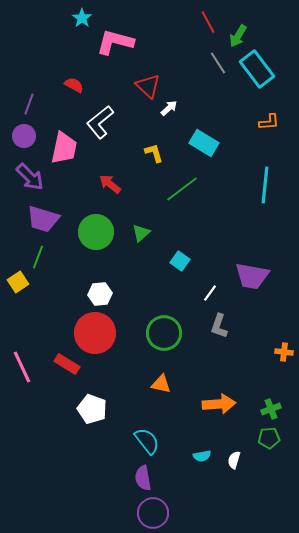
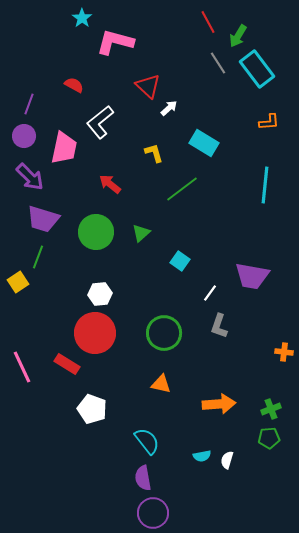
white semicircle at (234, 460): moved 7 px left
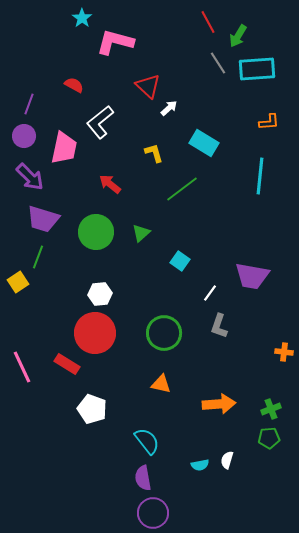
cyan rectangle at (257, 69): rotated 57 degrees counterclockwise
cyan line at (265, 185): moved 5 px left, 9 px up
cyan semicircle at (202, 456): moved 2 px left, 9 px down
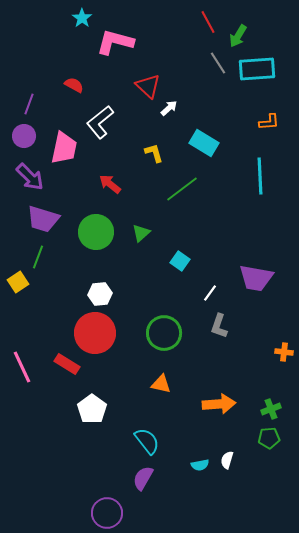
cyan line at (260, 176): rotated 9 degrees counterclockwise
purple trapezoid at (252, 276): moved 4 px right, 2 px down
white pentagon at (92, 409): rotated 16 degrees clockwise
purple semicircle at (143, 478): rotated 40 degrees clockwise
purple circle at (153, 513): moved 46 px left
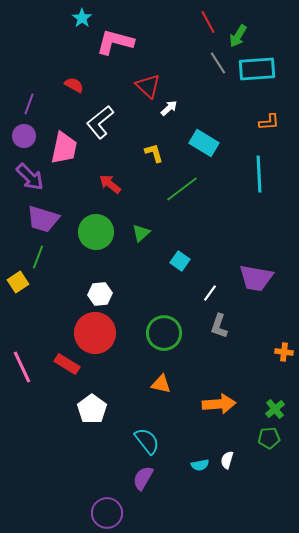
cyan line at (260, 176): moved 1 px left, 2 px up
green cross at (271, 409): moved 4 px right; rotated 18 degrees counterclockwise
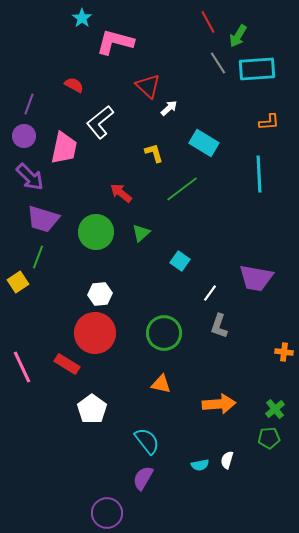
red arrow at (110, 184): moved 11 px right, 9 px down
